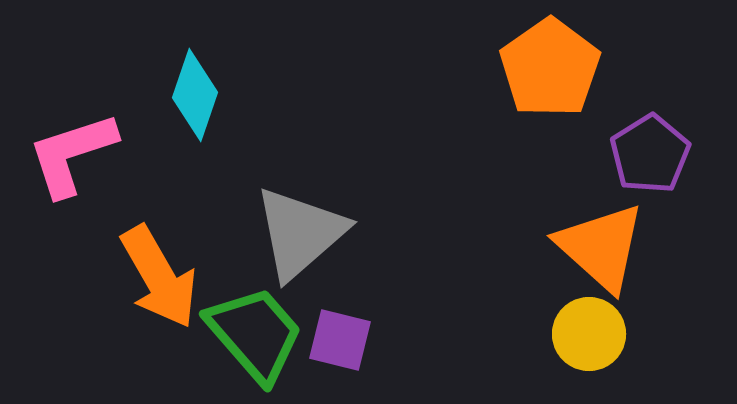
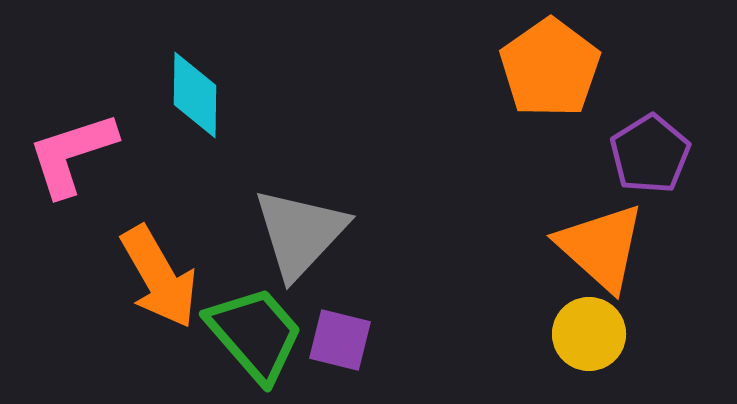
cyan diamond: rotated 18 degrees counterclockwise
gray triangle: rotated 6 degrees counterclockwise
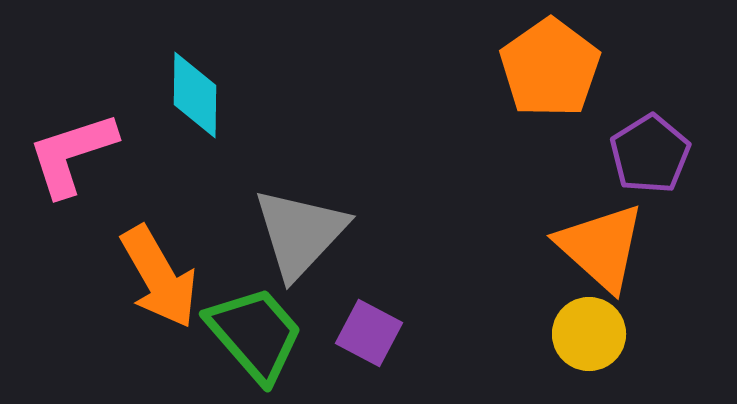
purple square: moved 29 px right, 7 px up; rotated 14 degrees clockwise
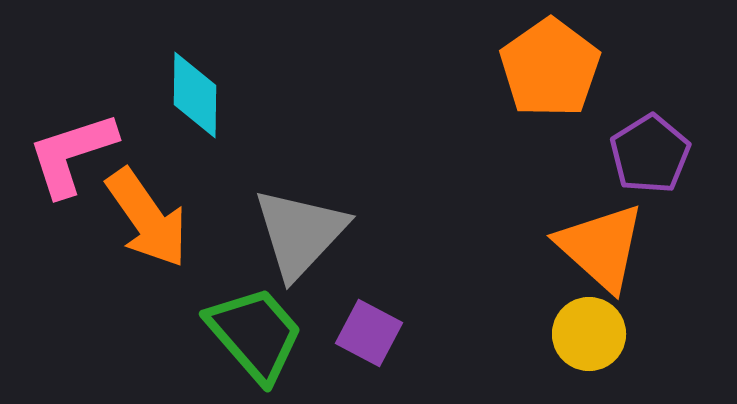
orange arrow: moved 12 px left, 59 px up; rotated 5 degrees counterclockwise
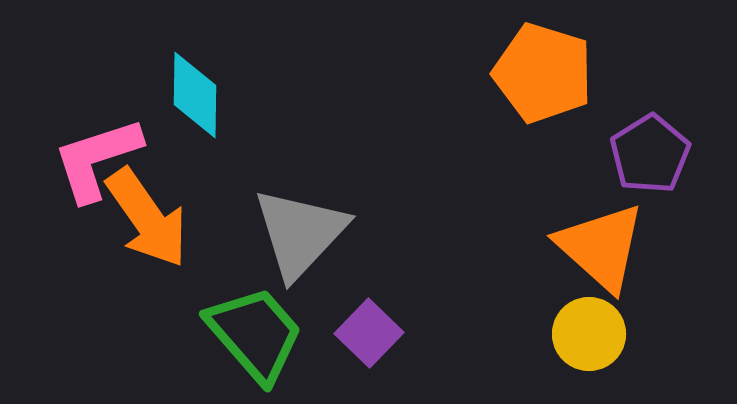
orange pentagon: moved 7 px left, 5 px down; rotated 20 degrees counterclockwise
pink L-shape: moved 25 px right, 5 px down
purple square: rotated 16 degrees clockwise
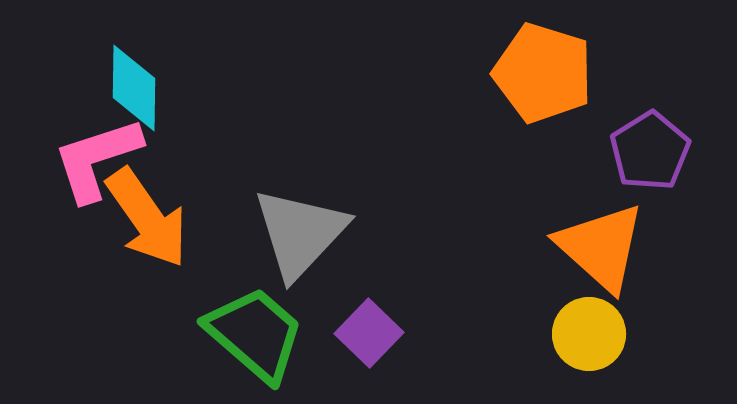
cyan diamond: moved 61 px left, 7 px up
purple pentagon: moved 3 px up
green trapezoid: rotated 8 degrees counterclockwise
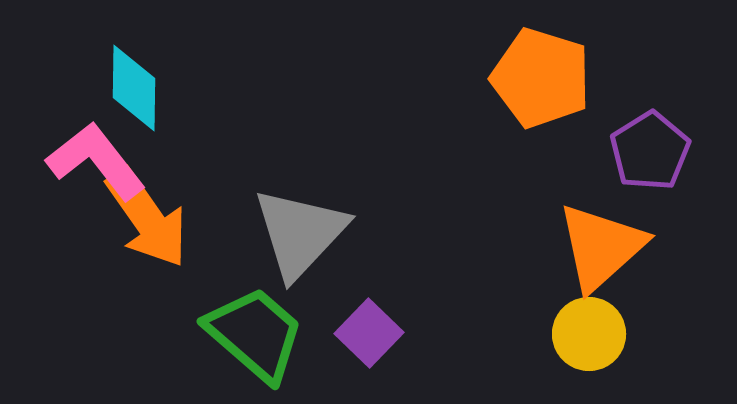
orange pentagon: moved 2 px left, 5 px down
pink L-shape: moved 1 px left, 2 px down; rotated 70 degrees clockwise
orange triangle: rotated 36 degrees clockwise
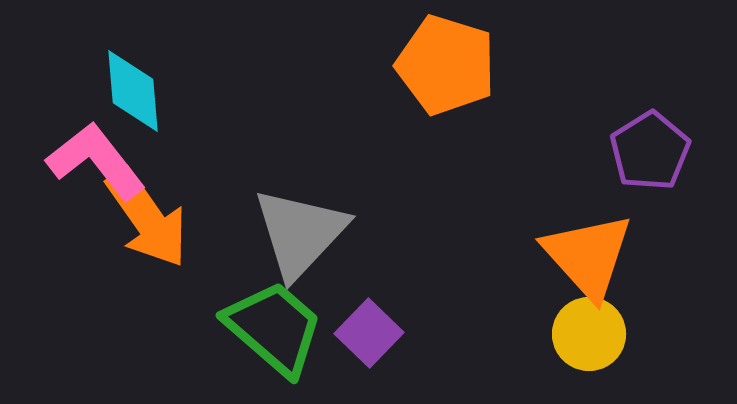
orange pentagon: moved 95 px left, 13 px up
cyan diamond: moved 1 px left, 3 px down; rotated 6 degrees counterclockwise
orange triangle: moved 13 px left, 9 px down; rotated 30 degrees counterclockwise
green trapezoid: moved 19 px right, 6 px up
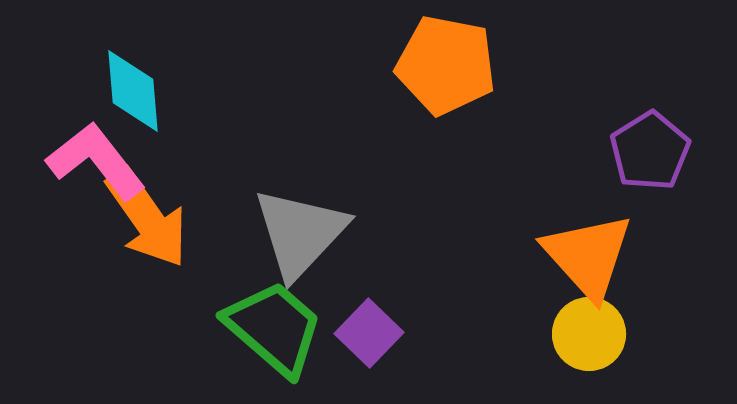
orange pentagon: rotated 6 degrees counterclockwise
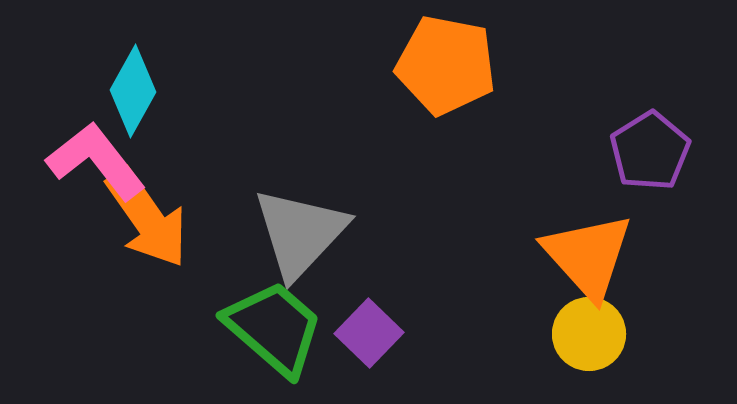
cyan diamond: rotated 34 degrees clockwise
